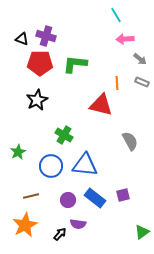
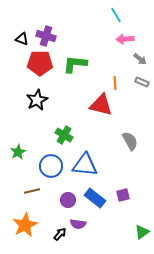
orange line: moved 2 px left
brown line: moved 1 px right, 5 px up
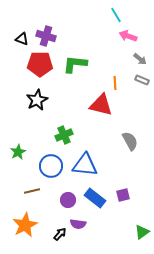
pink arrow: moved 3 px right, 3 px up; rotated 24 degrees clockwise
red pentagon: moved 1 px down
gray rectangle: moved 2 px up
green cross: rotated 36 degrees clockwise
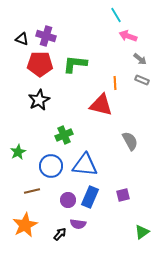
black star: moved 2 px right
blue rectangle: moved 5 px left, 1 px up; rotated 75 degrees clockwise
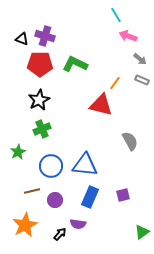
purple cross: moved 1 px left
green L-shape: rotated 20 degrees clockwise
orange line: rotated 40 degrees clockwise
green cross: moved 22 px left, 6 px up
purple circle: moved 13 px left
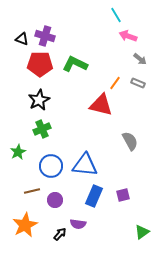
gray rectangle: moved 4 px left, 3 px down
blue rectangle: moved 4 px right, 1 px up
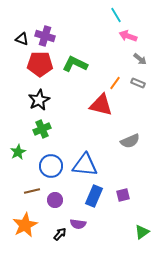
gray semicircle: rotated 96 degrees clockwise
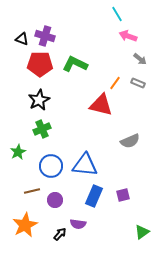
cyan line: moved 1 px right, 1 px up
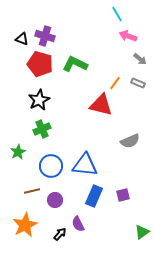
red pentagon: rotated 15 degrees clockwise
purple semicircle: rotated 56 degrees clockwise
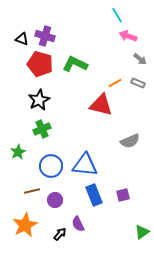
cyan line: moved 1 px down
orange line: rotated 24 degrees clockwise
blue rectangle: moved 1 px up; rotated 45 degrees counterclockwise
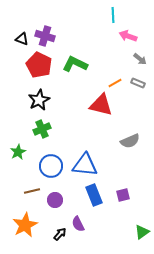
cyan line: moved 4 px left; rotated 28 degrees clockwise
red pentagon: moved 1 px left, 1 px down; rotated 10 degrees clockwise
